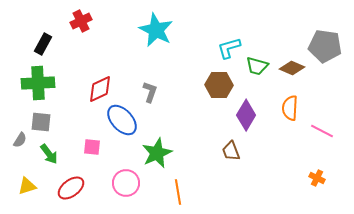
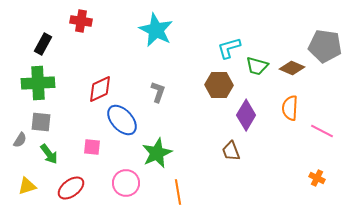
red cross: rotated 35 degrees clockwise
gray L-shape: moved 8 px right
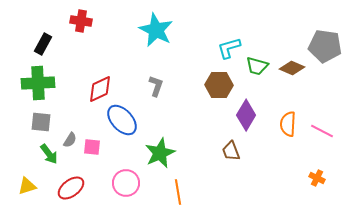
gray L-shape: moved 2 px left, 6 px up
orange semicircle: moved 2 px left, 16 px down
gray semicircle: moved 50 px right
green star: moved 3 px right
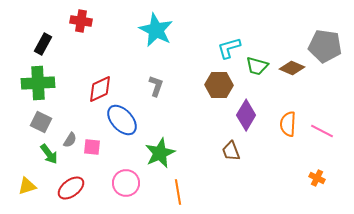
gray square: rotated 20 degrees clockwise
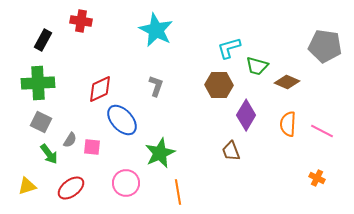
black rectangle: moved 4 px up
brown diamond: moved 5 px left, 14 px down
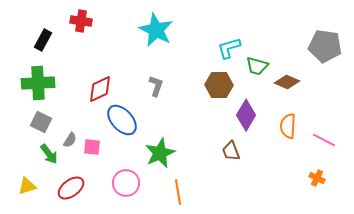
orange semicircle: moved 2 px down
pink line: moved 2 px right, 9 px down
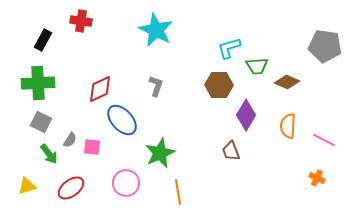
green trapezoid: rotated 20 degrees counterclockwise
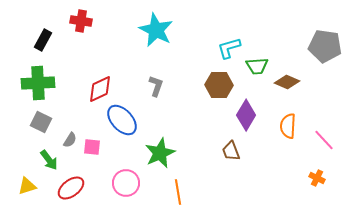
pink line: rotated 20 degrees clockwise
green arrow: moved 6 px down
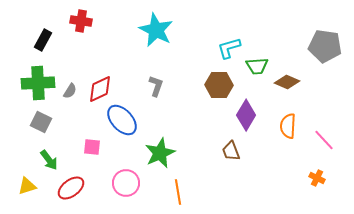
gray semicircle: moved 49 px up
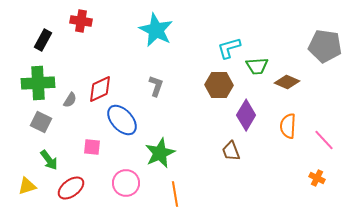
gray semicircle: moved 9 px down
orange line: moved 3 px left, 2 px down
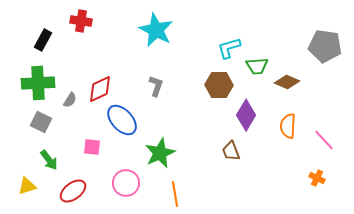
red ellipse: moved 2 px right, 3 px down
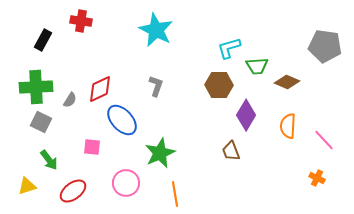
green cross: moved 2 px left, 4 px down
